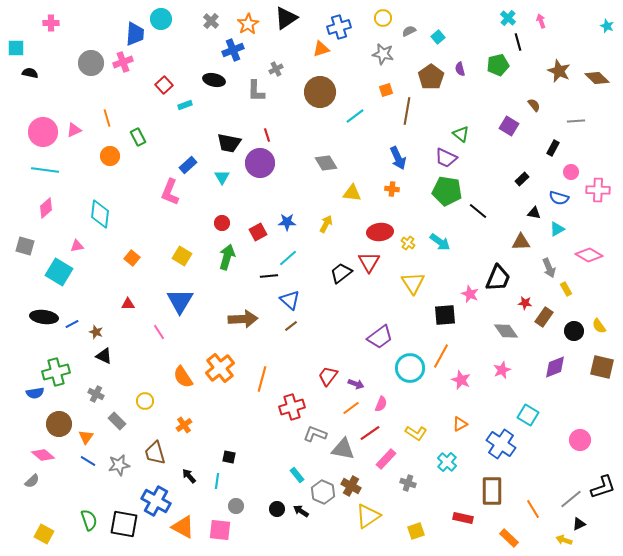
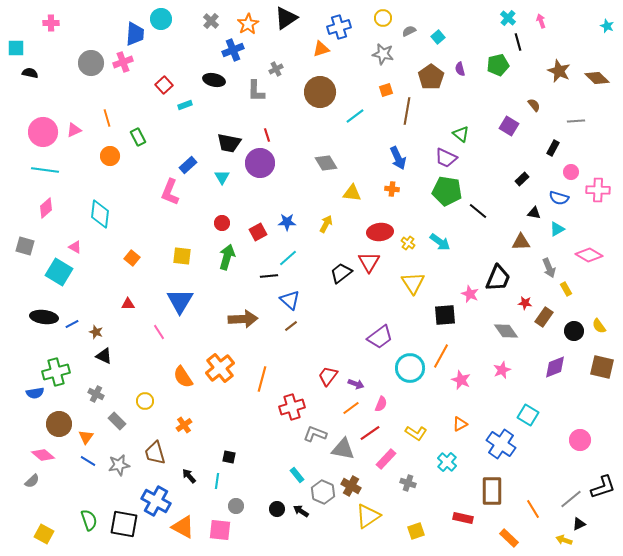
pink triangle at (77, 246): moved 2 px left, 1 px down; rotated 40 degrees clockwise
yellow square at (182, 256): rotated 24 degrees counterclockwise
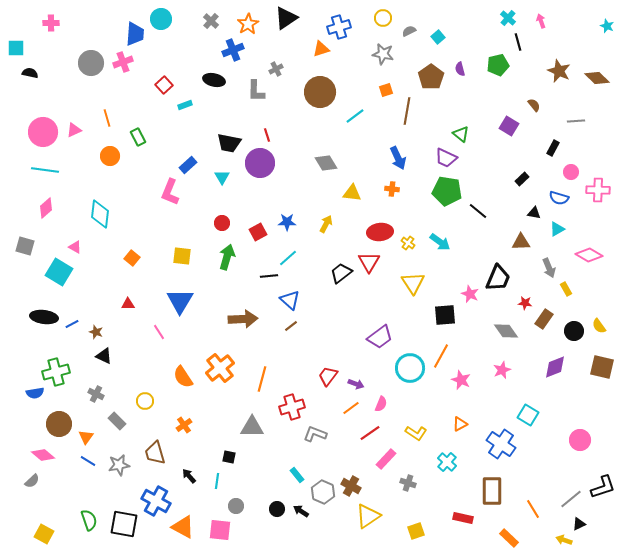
brown rectangle at (544, 317): moved 2 px down
gray triangle at (343, 449): moved 91 px left, 22 px up; rotated 10 degrees counterclockwise
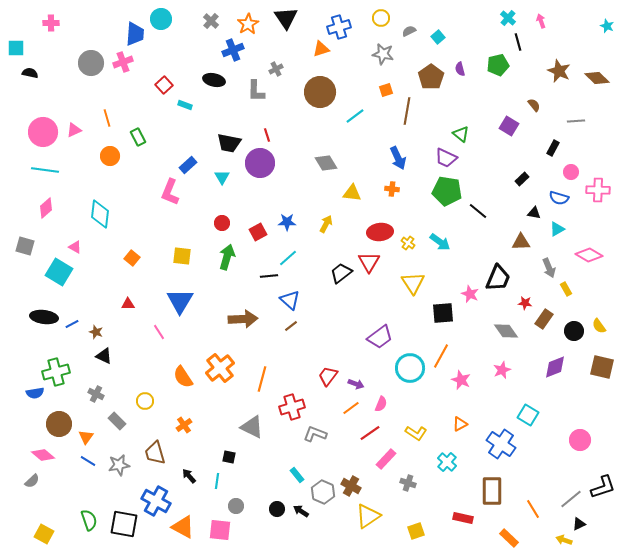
black triangle at (286, 18): rotated 30 degrees counterclockwise
yellow circle at (383, 18): moved 2 px left
cyan rectangle at (185, 105): rotated 40 degrees clockwise
black square at (445, 315): moved 2 px left, 2 px up
gray triangle at (252, 427): rotated 25 degrees clockwise
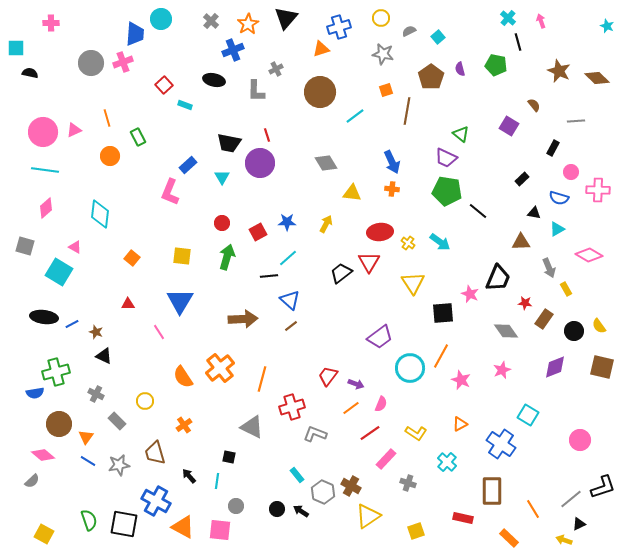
black triangle at (286, 18): rotated 15 degrees clockwise
green pentagon at (498, 65): moved 2 px left; rotated 25 degrees clockwise
blue arrow at (398, 158): moved 6 px left, 4 px down
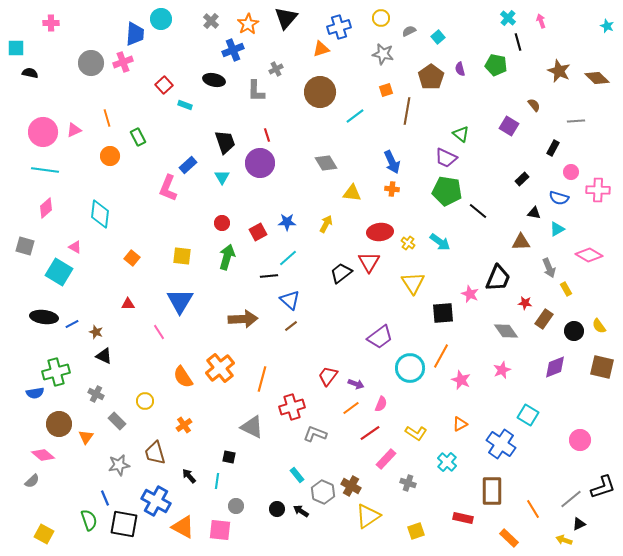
black trapezoid at (229, 143): moved 4 px left, 1 px up; rotated 120 degrees counterclockwise
pink L-shape at (170, 192): moved 2 px left, 4 px up
blue line at (88, 461): moved 17 px right, 37 px down; rotated 35 degrees clockwise
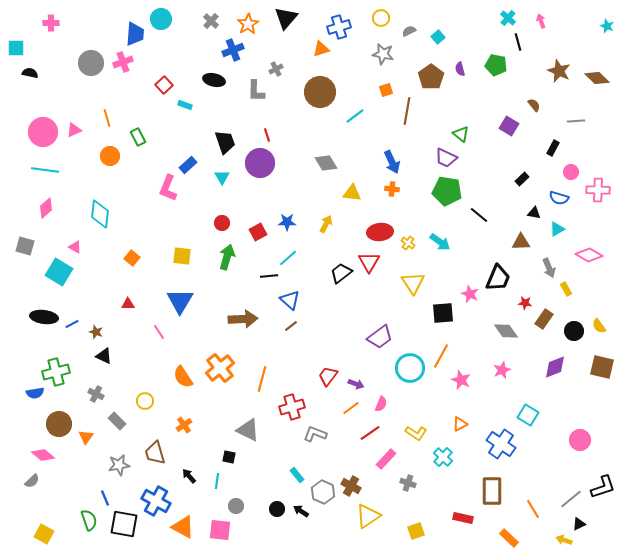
black line at (478, 211): moved 1 px right, 4 px down
gray triangle at (252, 427): moved 4 px left, 3 px down
cyan cross at (447, 462): moved 4 px left, 5 px up
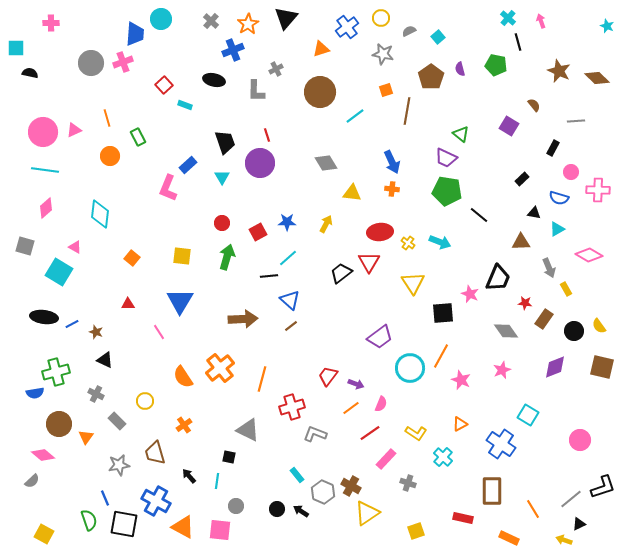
blue cross at (339, 27): moved 8 px right; rotated 20 degrees counterclockwise
cyan arrow at (440, 242): rotated 15 degrees counterclockwise
black triangle at (104, 356): moved 1 px right, 4 px down
yellow triangle at (368, 516): moved 1 px left, 3 px up
orange rectangle at (509, 538): rotated 18 degrees counterclockwise
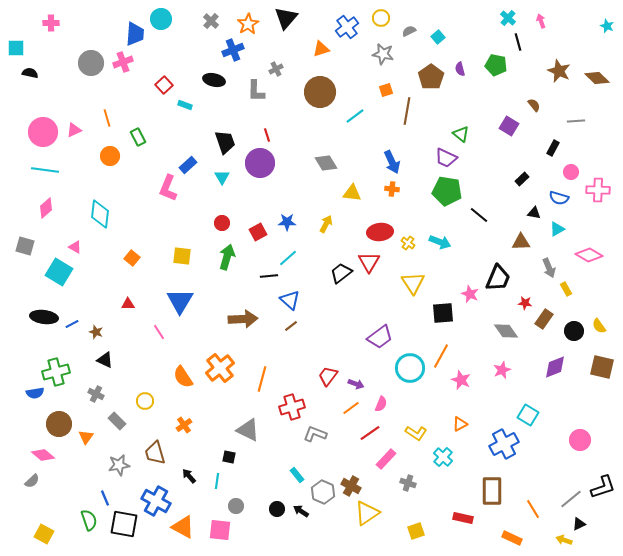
blue cross at (501, 444): moved 3 px right; rotated 28 degrees clockwise
orange rectangle at (509, 538): moved 3 px right
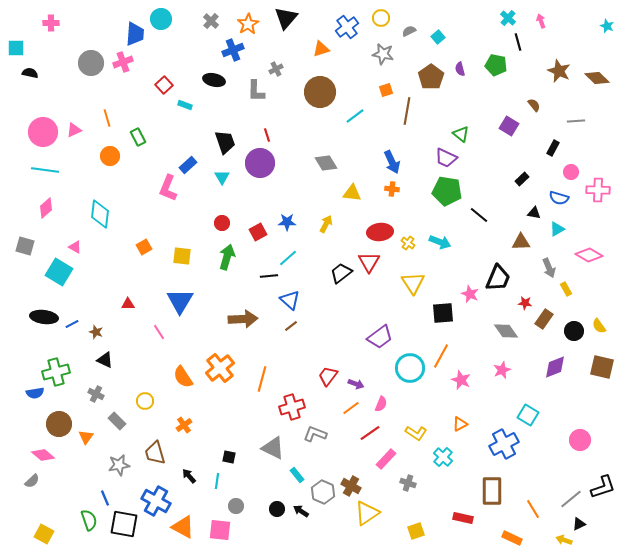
orange square at (132, 258): moved 12 px right, 11 px up; rotated 21 degrees clockwise
gray triangle at (248, 430): moved 25 px right, 18 px down
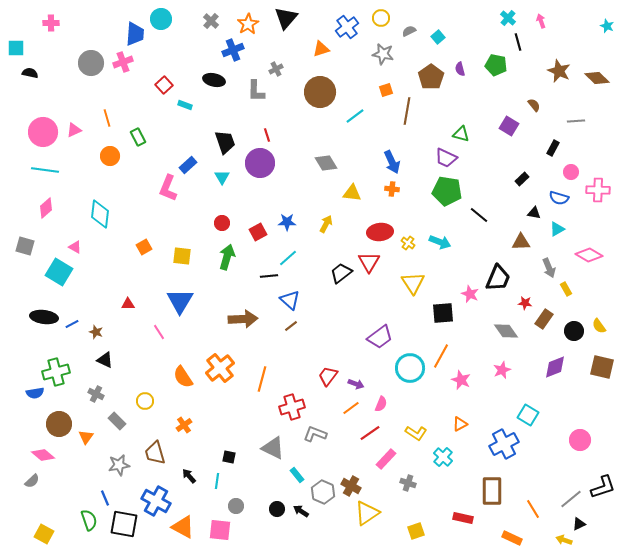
green triangle at (461, 134): rotated 24 degrees counterclockwise
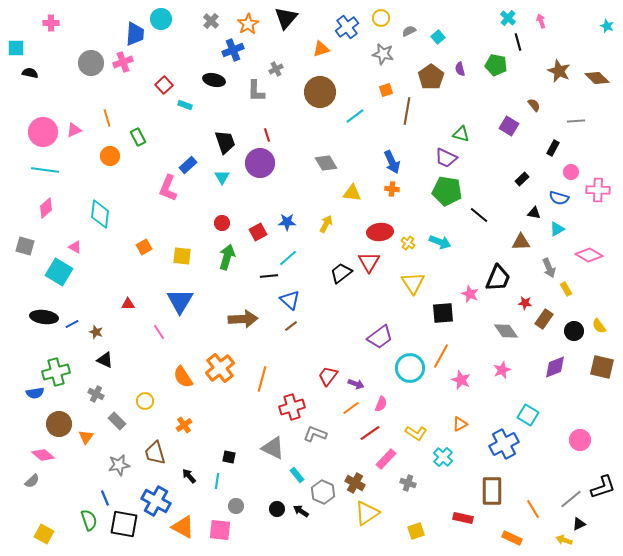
brown cross at (351, 486): moved 4 px right, 3 px up
